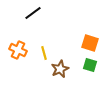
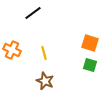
orange cross: moved 6 px left
brown star: moved 15 px left, 12 px down; rotated 24 degrees counterclockwise
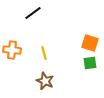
orange cross: rotated 18 degrees counterclockwise
green square: moved 2 px up; rotated 24 degrees counterclockwise
